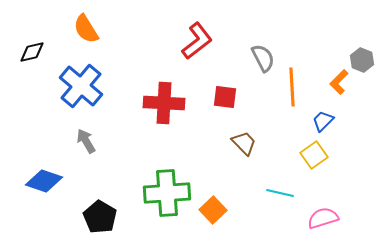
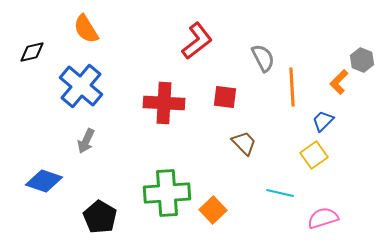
gray arrow: rotated 125 degrees counterclockwise
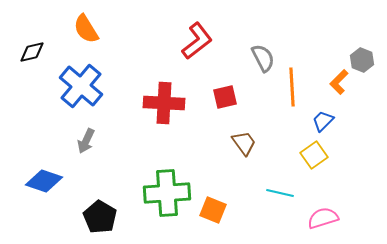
red square: rotated 20 degrees counterclockwise
brown trapezoid: rotated 8 degrees clockwise
orange square: rotated 24 degrees counterclockwise
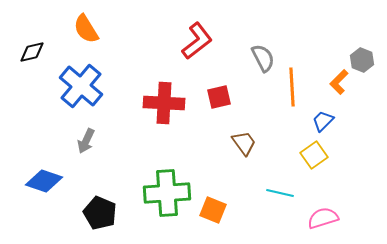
red square: moved 6 px left
black pentagon: moved 4 px up; rotated 8 degrees counterclockwise
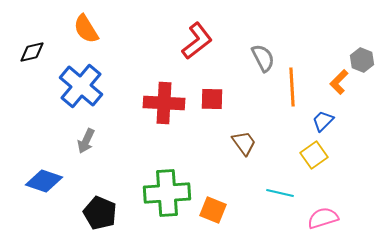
red square: moved 7 px left, 2 px down; rotated 15 degrees clockwise
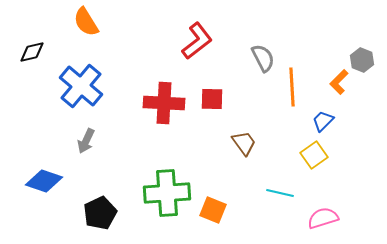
orange semicircle: moved 7 px up
black pentagon: rotated 24 degrees clockwise
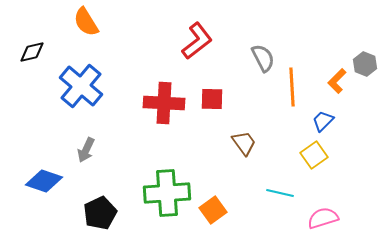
gray hexagon: moved 3 px right, 4 px down
orange L-shape: moved 2 px left, 1 px up
gray arrow: moved 9 px down
orange square: rotated 32 degrees clockwise
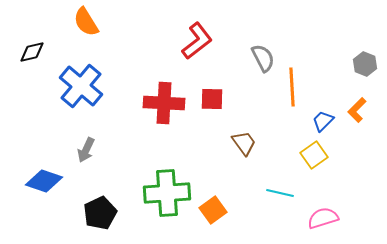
orange L-shape: moved 20 px right, 29 px down
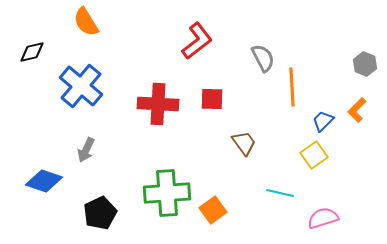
red cross: moved 6 px left, 1 px down
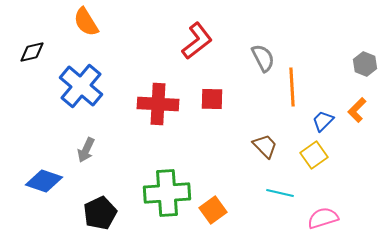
brown trapezoid: moved 21 px right, 3 px down; rotated 8 degrees counterclockwise
